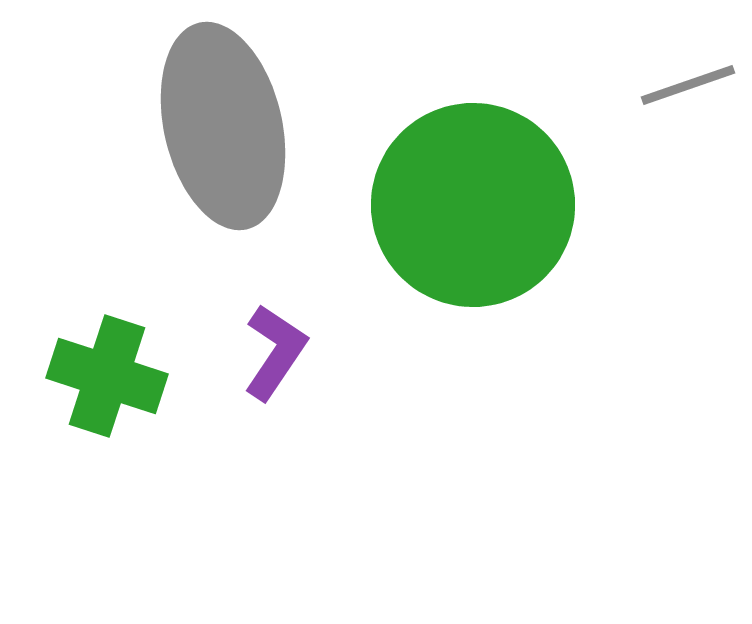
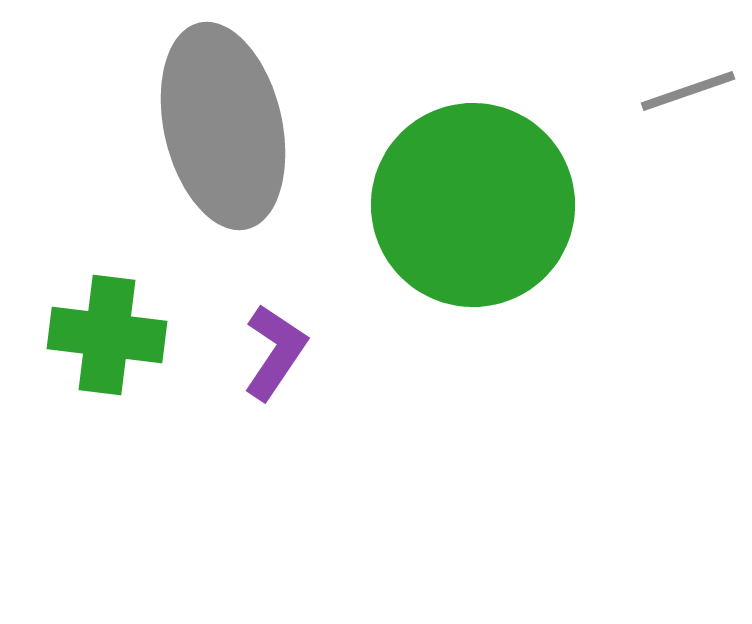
gray line: moved 6 px down
green cross: moved 41 px up; rotated 11 degrees counterclockwise
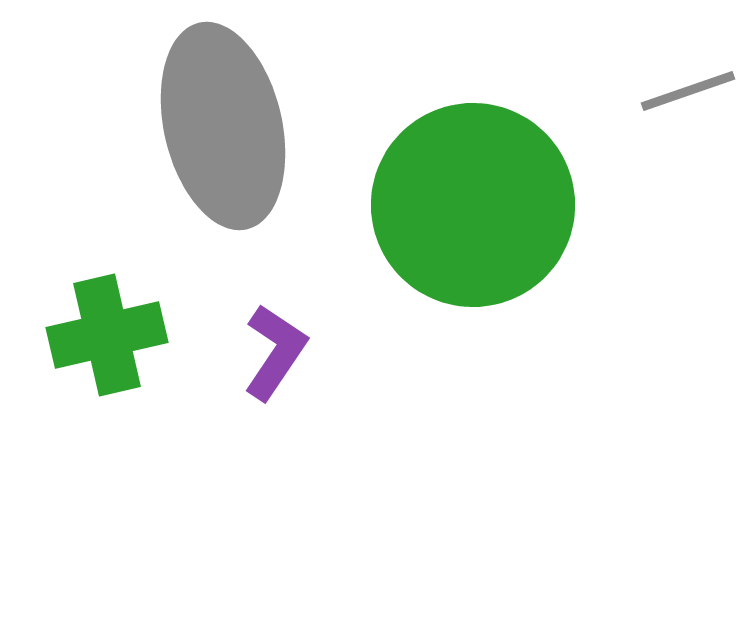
green cross: rotated 20 degrees counterclockwise
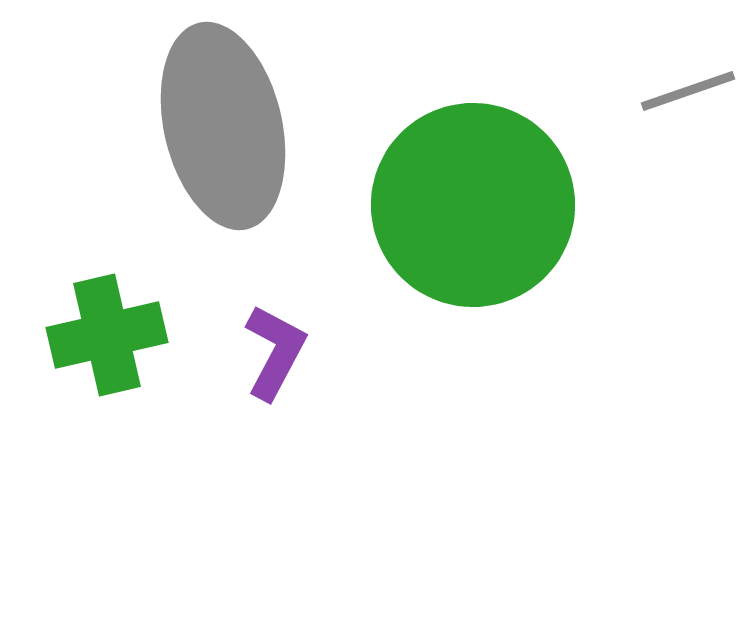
purple L-shape: rotated 6 degrees counterclockwise
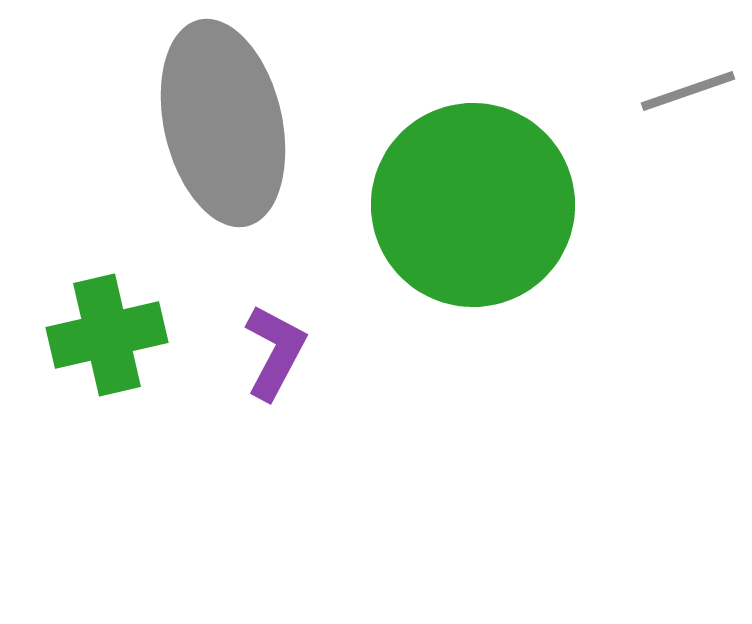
gray ellipse: moved 3 px up
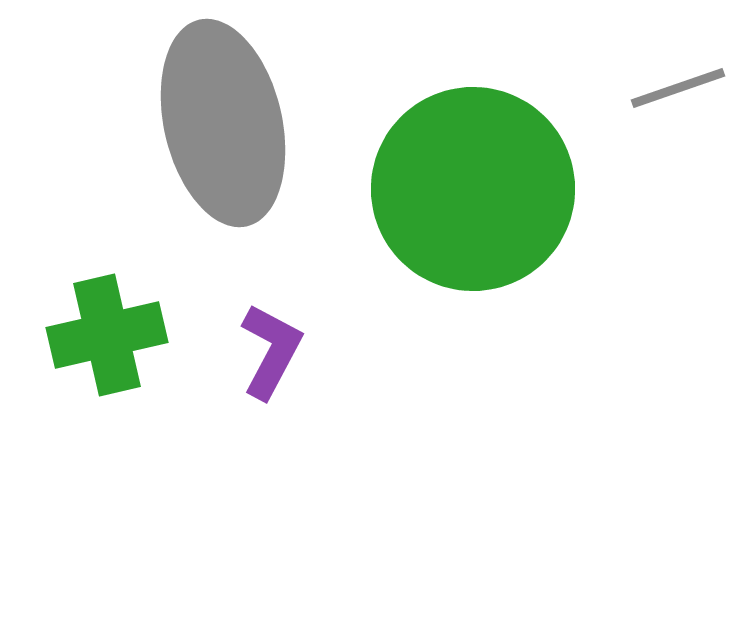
gray line: moved 10 px left, 3 px up
green circle: moved 16 px up
purple L-shape: moved 4 px left, 1 px up
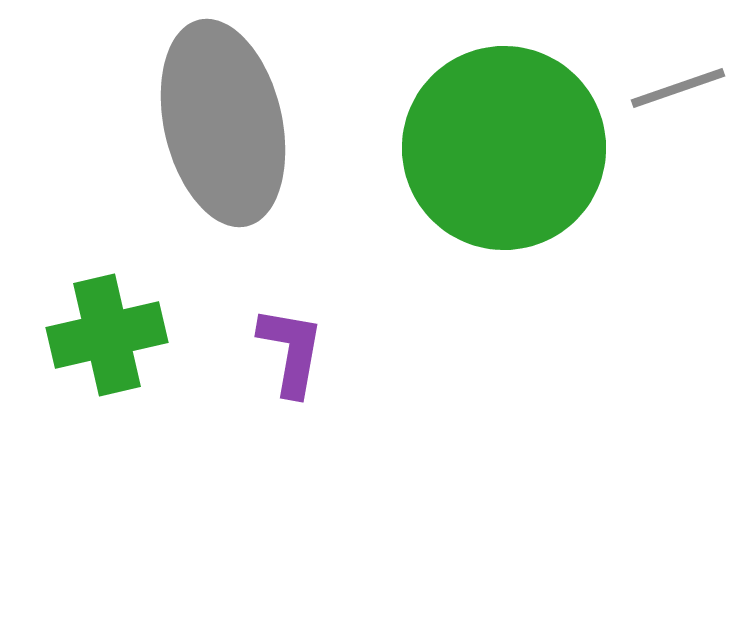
green circle: moved 31 px right, 41 px up
purple L-shape: moved 20 px right; rotated 18 degrees counterclockwise
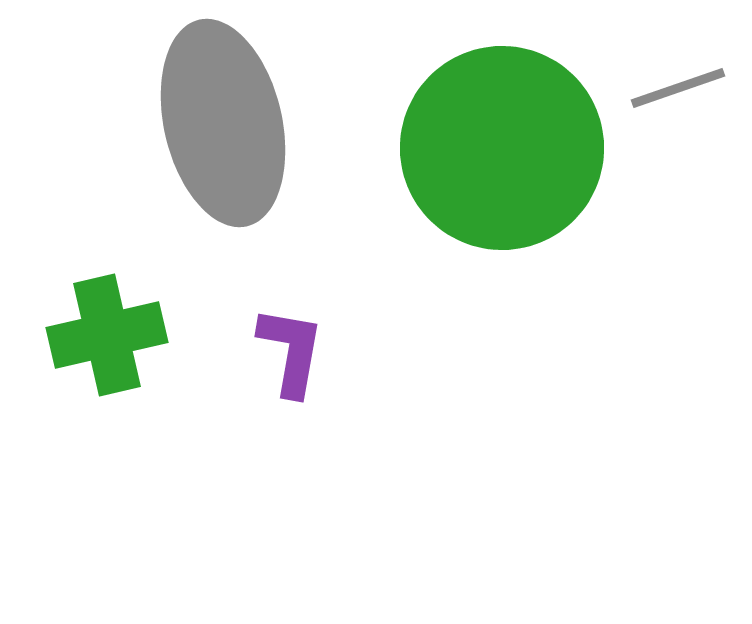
green circle: moved 2 px left
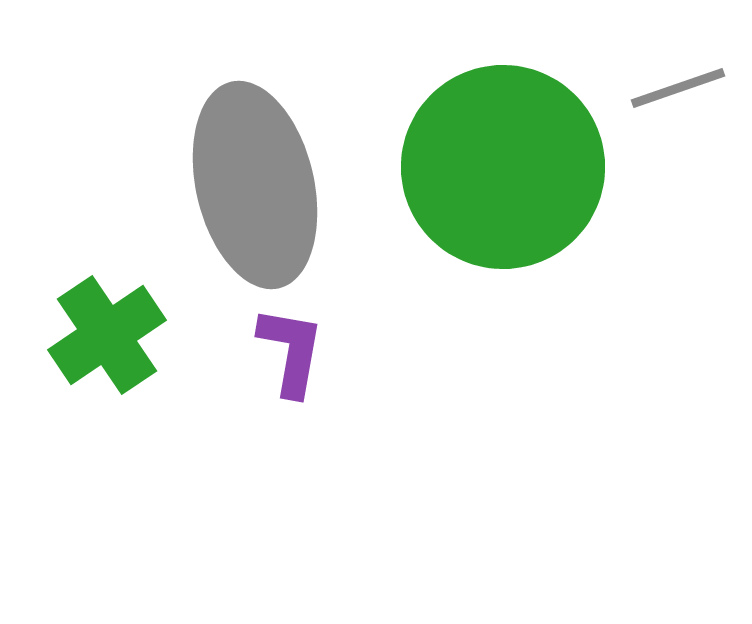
gray ellipse: moved 32 px right, 62 px down
green circle: moved 1 px right, 19 px down
green cross: rotated 21 degrees counterclockwise
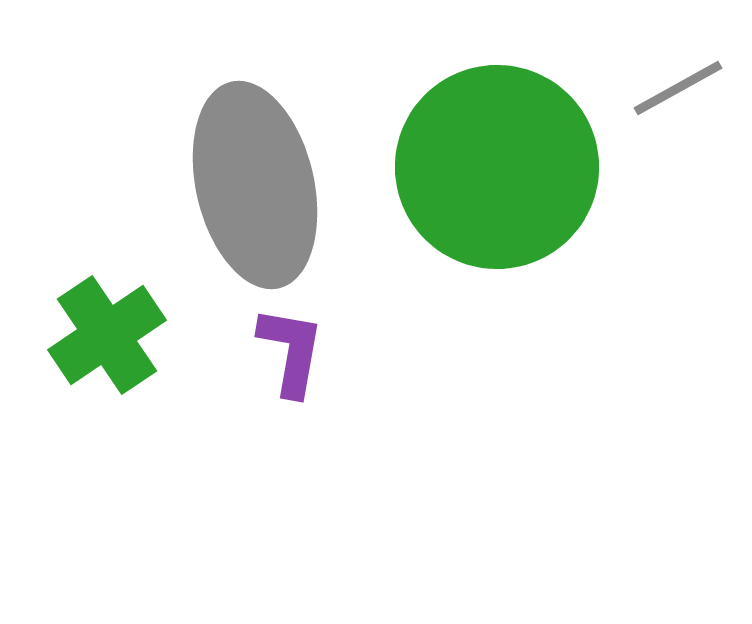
gray line: rotated 10 degrees counterclockwise
green circle: moved 6 px left
